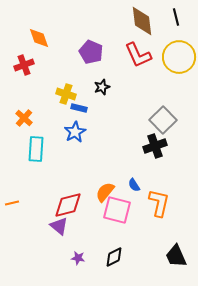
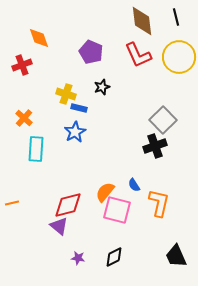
red cross: moved 2 px left
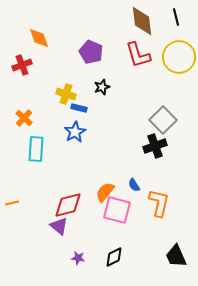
red L-shape: rotated 8 degrees clockwise
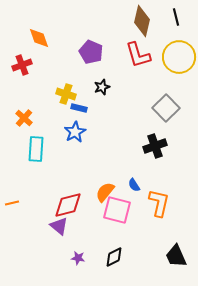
brown diamond: rotated 20 degrees clockwise
gray square: moved 3 px right, 12 px up
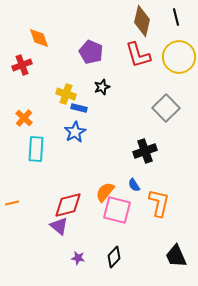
black cross: moved 10 px left, 5 px down
black diamond: rotated 20 degrees counterclockwise
